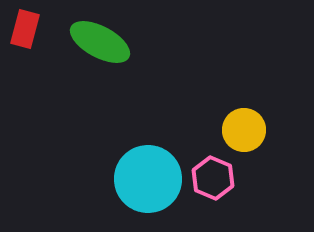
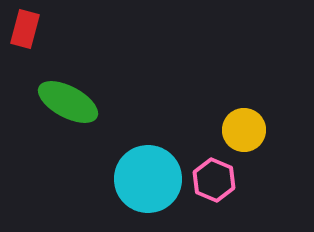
green ellipse: moved 32 px left, 60 px down
pink hexagon: moved 1 px right, 2 px down
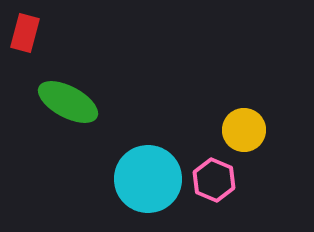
red rectangle: moved 4 px down
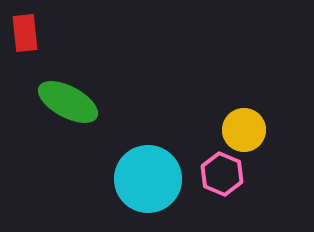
red rectangle: rotated 21 degrees counterclockwise
pink hexagon: moved 8 px right, 6 px up
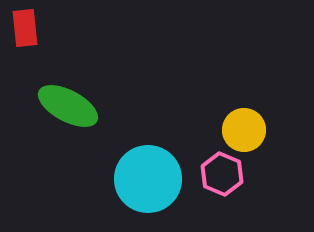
red rectangle: moved 5 px up
green ellipse: moved 4 px down
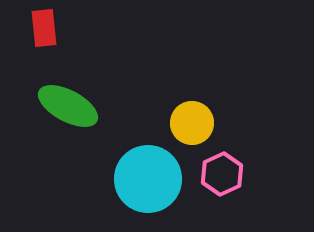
red rectangle: moved 19 px right
yellow circle: moved 52 px left, 7 px up
pink hexagon: rotated 12 degrees clockwise
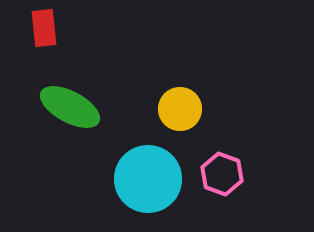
green ellipse: moved 2 px right, 1 px down
yellow circle: moved 12 px left, 14 px up
pink hexagon: rotated 15 degrees counterclockwise
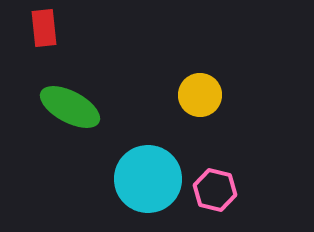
yellow circle: moved 20 px right, 14 px up
pink hexagon: moved 7 px left, 16 px down; rotated 6 degrees counterclockwise
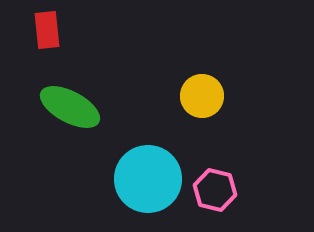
red rectangle: moved 3 px right, 2 px down
yellow circle: moved 2 px right, 1 px down
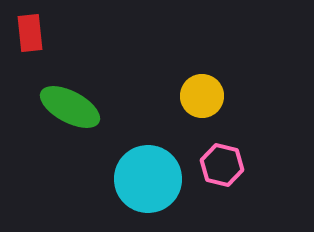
red rectangle: moved 17 px left, 3 px down
pink hexagon: moved 7 px right, 25 px up
